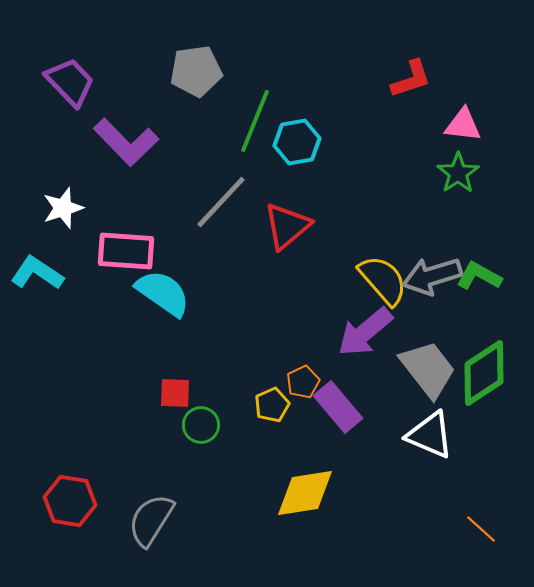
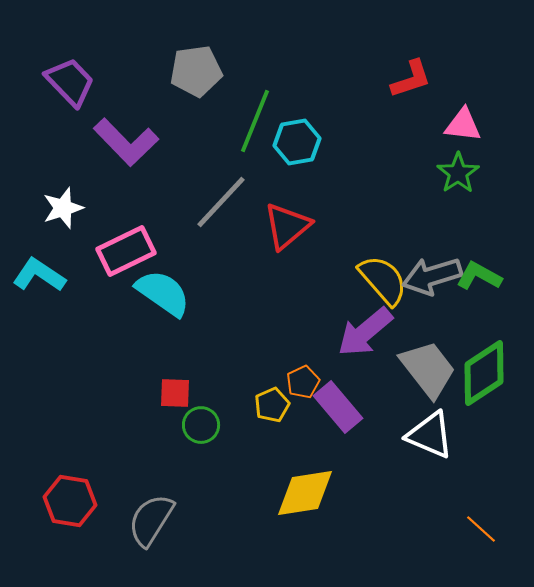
pink rectangle: rotated 30 degrees counterclockwise
cyan L-shape: moved 2 px right, 2 px down
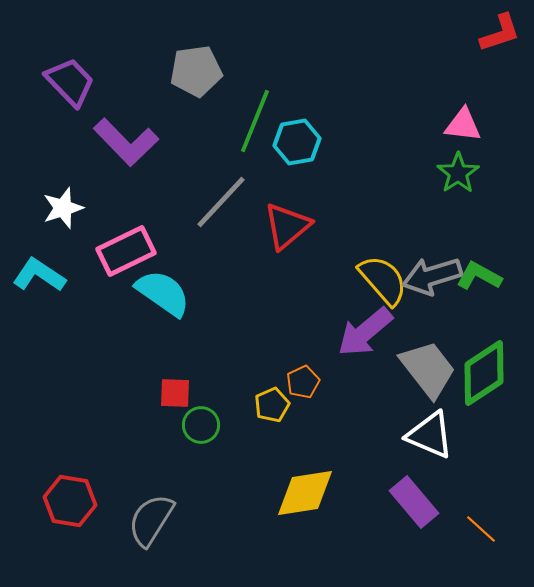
red L-shape: moved 89 px right, 46 px up
purple rectangle: moved 76 px right, 95 px down
